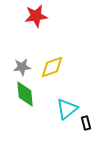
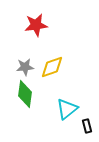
red star: moved 9 px down
gray star: moved 3 px right
green diamond: rotated 12 degrees clockwise
black rectangle: moved 1 px right, 3 px down
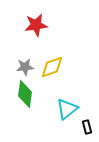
black rectangle: moved 1 px down
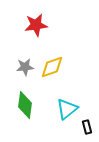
green diamond: moved 11 px down
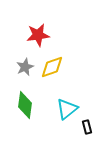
red star: moved 2 px right, 10 px down
gray star: rotated 18 degrees counterclockwise
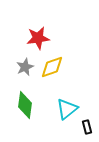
red star: moved 3 px down
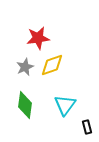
yellow diamond: moved 2 px up
cyan triangle: moved 2 px left, 4 px up; rotated 15 degrees counterclockwise
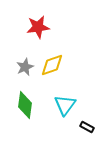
red star: moved 11 px up
black rectangle: rotated 48 degrees counterclockwise
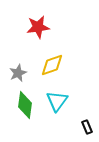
gray star: moved 7 px left, 6 px down
cyan triangle: moved 8 px left, 4 px up
black rectangle: rotated 40 degrees clockwise
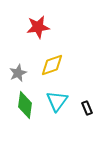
black rectangle: moved 19 px up
